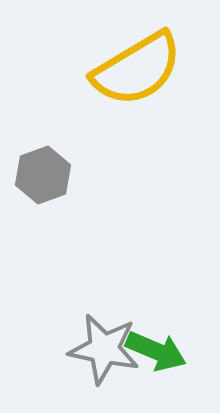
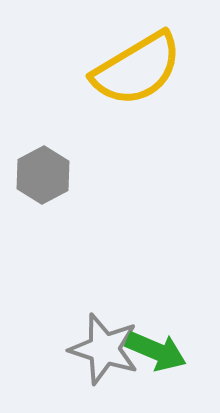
gray hexagon: rotated 8 degrees counterclockwise
gray star: rotated 6 degrees clockwise
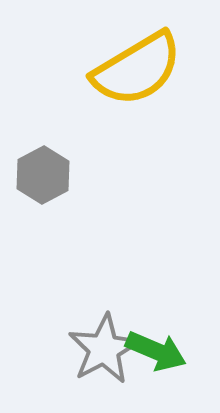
gray star: rotated 26 degrees clockwise
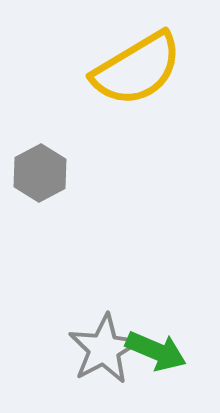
gray hexagon: moved 3 px left, 2 px up
